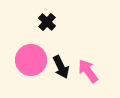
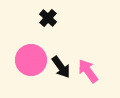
black cross: moved 1 px right, 4 px up
black arrow: rotated 10 degrees counterclockwise
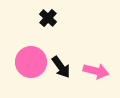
pink circle: moved 2 px down
pink arrow: moved 8 px right; rotated 140 degrees clockwise
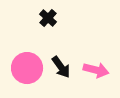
pink circle: moved 4 px left, 6 px down
pink arrow: moved 1 px up
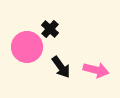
black cross: moved 2 px right, 11 px down
pink circle: moved 21 px up
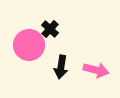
pink circle: moved 2 px right, 2 px up
black arrow: rotated 45 degrees clockwise
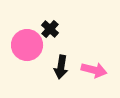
pink circle: moved 2 px left
pink arrow: moved 2 px left
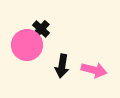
black cross: moved 9 px left
black arrow: moved 1 px right, 1 px up
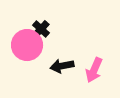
black arrow: rotated 70 degrees clockwise
pink arrow: rotated 100 degrees clockwise
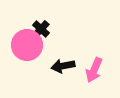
black arrow: moved 1 px right
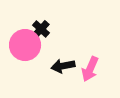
pink circle: moved 2 px left
pink arrow: moved 4 px left, 1 px up
